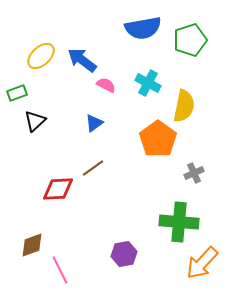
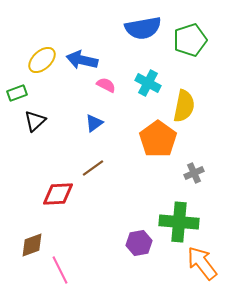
yellow ellipse: moved 1 px right, 4 px down
blue arrow: rotated 24 degrees counterclockwise
red diamond: moved 5 px down
purple hexagon: moved 15 px right, 11 px up
orange arrow: rotated 99 degrees clockwise
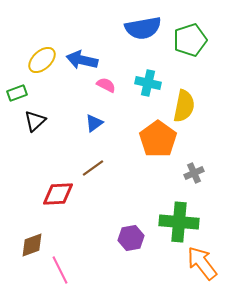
cyan cross: rotated 15 degrees counterclockwise
purple hexagon: moved 8 px left, 5 px up
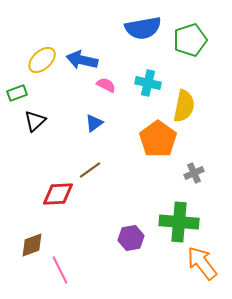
brown line: moved 3 px left, 2 px down
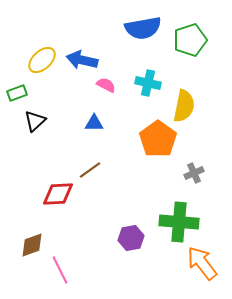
blue triangle: rotated 36 degrees clockwise
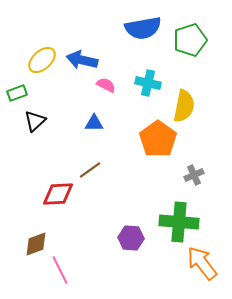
gray cross: moved 2 px down
purple hexagon: rotated 15 degrees clockwise
brown diamond: moved 4 px right, 1 px up
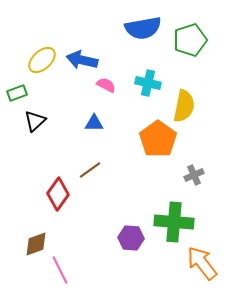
red diamond: rotated 52 degrees counterclockwise
green cross: moved 5 px left
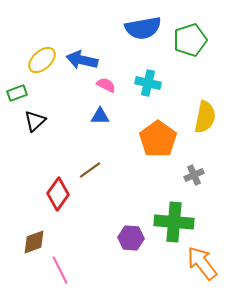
yellow semicircle: moved 21 px right, 11 px down
blue triangle: moved 6 px right, 7 px up
brown diamond: moved 2 px left, 2 px up
